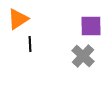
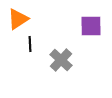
gray cross: moved 22 px left, 4 px down
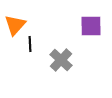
orange triangle: moved 3 px left, 6 px down; rotated 15 degrees counterclockwise
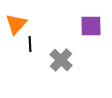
orange triangle: moved 1 px right, 1 px up
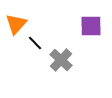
black line: moved 5 px right, 1 px up; rotated 42 degrees counterclockwise
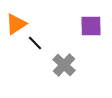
orange triangle: rotated 15 degrees clockwise
gray cross: moved 3 px right, 5 px down
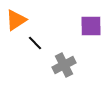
orange triangle: moved 4 px up
gray cross: rotated 20 degrees clockwise
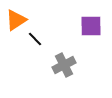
black line: moved 4 px up
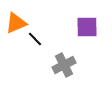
orange triangle: moved 3 px down; rotated 10 degrees clockwise
purple square: moved 4 px left, 1 px down
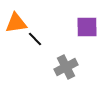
orange triangle: rotated 15 degrees clockwise
gray cross: moved 2 px right, 2 px down
